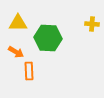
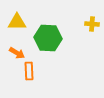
yellow triangle: moved 1 px left, 1 px up
orange arrow: moved 1 px right, 1 px down
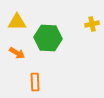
yellow cross: rotated 16 degrees counterclockwise
orange rectangle: moved 6 px right, 11 px down
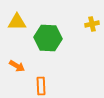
orange arrow: moved 13 px down
orange rectangle: moved 6 px right, 4 px down
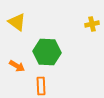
yellow triangle: rotated 36 degrees clockwise
green hexagon: moved 1 px left, 14 px down
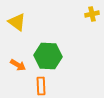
yellow cross: moved 10 px up
green hexagon: moved 1 px right, 4 px down
orange arrow: moved 1 px right, 1 px up
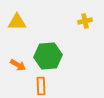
yellow cross: moved 7 px left, 7 px down
yellow triangle: rotated 36 degrees counterclockwise
green hexagon: rotated 8 degrees counterclockwise
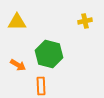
green hexagon: moved 1 px right, 2 px up; rotated 20 degrees clockwise
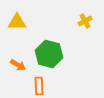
yellow cross: rotated 16 degrees counterclockwise
orange rectangle: moved 2 px left
